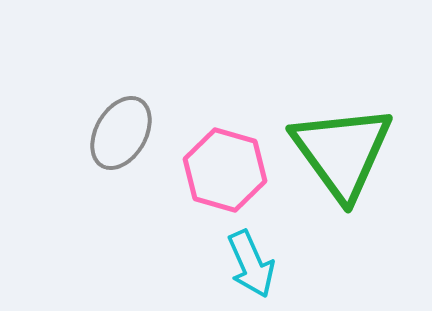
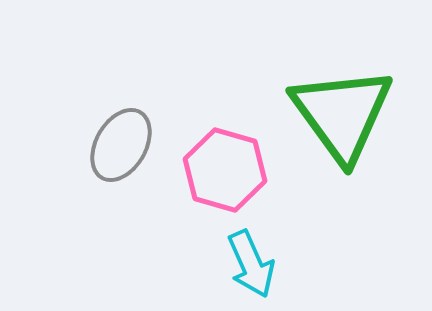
gray ellipse: moved 12 px down
green triangle: moved 38 px up
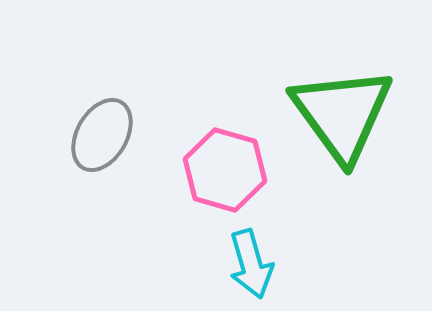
gray ellipse: moved 19 px left, 10 px up
cyan arrow: rotated 8 degrees clockwise
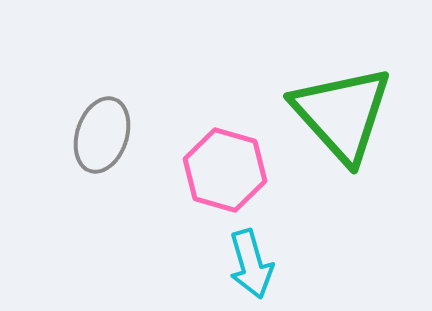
green triangle: rotated 6 degrees counterclockwise
gray ellipse: rotated 12 degrees counterclockwise
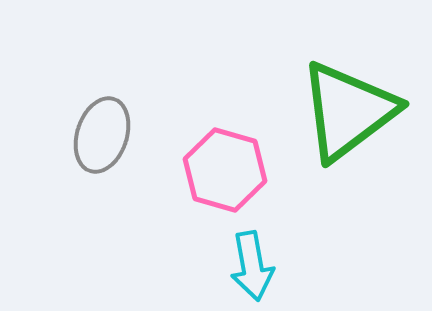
green triangle: moved 6 px right, 3 px up; rotated 35 degrees clockwise
cyan arrow: moved 1 px right, 2 px down; rotated 6 degrees clockwise
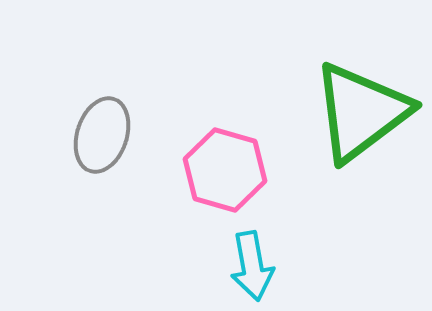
green triangle: moved 13 px right, 1 px down
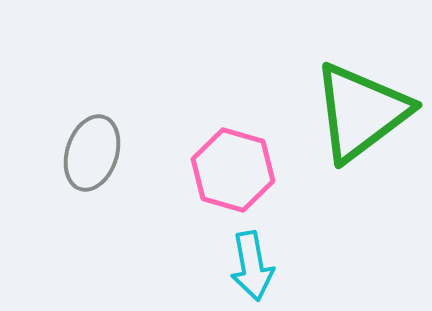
gray ellipse: moved 10 px left, 18 px down
pink hexagon: moved 8 px right
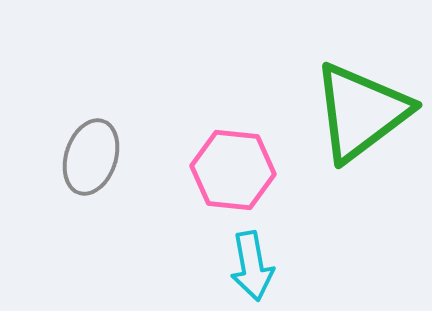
gray ellipse: moved 1 px left, 4 px down
pink hexagon: rotated 10 degrees counterclockwise
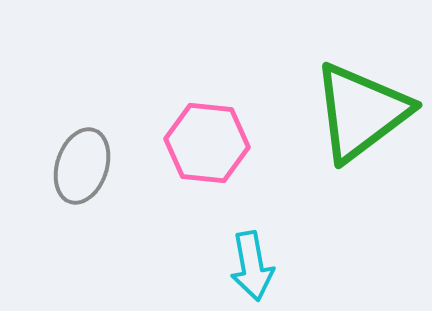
gray ellipse: moved 9 px left, 9 px down
pink hexagon: moved 26 px left, 27 px up
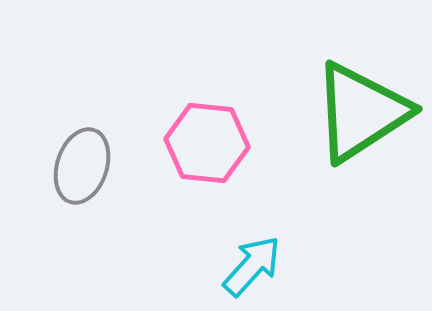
green triangle: rotated 4 degrees clockwise
cyan arrow: rotated 128 degrees counterclockwise
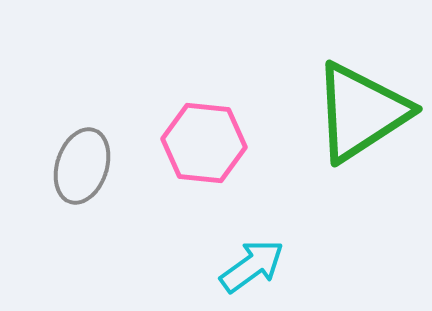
pink hexagon: moved 3 px left
cyan arrow: rotated 12 degrees clockwise
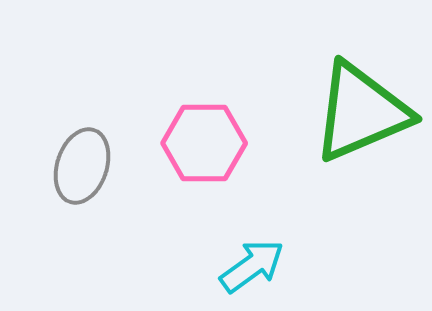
green triangle: rotated 10 degrees clockwise
pink hexagon: rotated 6 degrees counterclockwise
